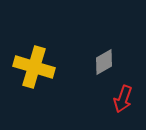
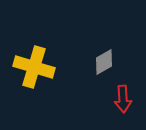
red arrow: rotated 24 degrees counterclockwise
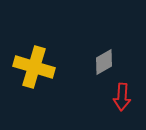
red arrow: moved 1 px left, 2 px up; rotated 8 degrees clockwise
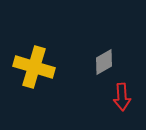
red arrow: rotated 8 degrees counterclockwise
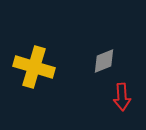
gray diamond: moved 1 px up; rotated 8 degrees clockwise
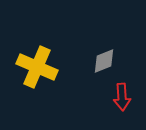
yellow cross: moved 3 px right; rotated 6 degrees clockwise
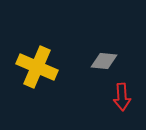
gray diamond: rotated 28 degrees clockwise
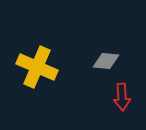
gray diamond: moved 2 px right
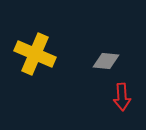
yellow cross: moved 2 px left, 13 px up
